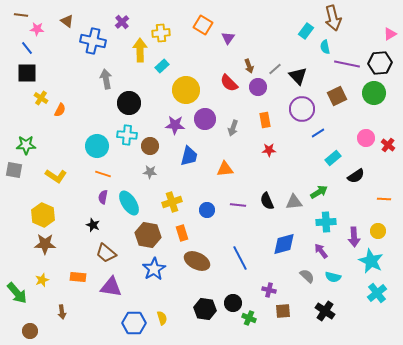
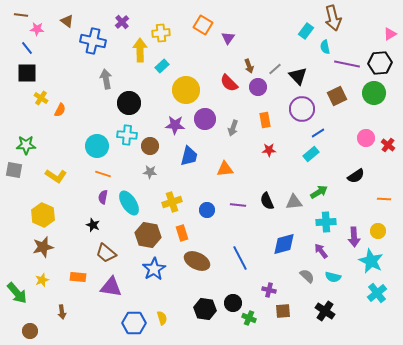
cyan rectangle at (333, 158): moved 22 px left, 4 px up
brown star at (45, 244): moved 2 px left, 3 px down; rotated 15 degrees counterclockwise
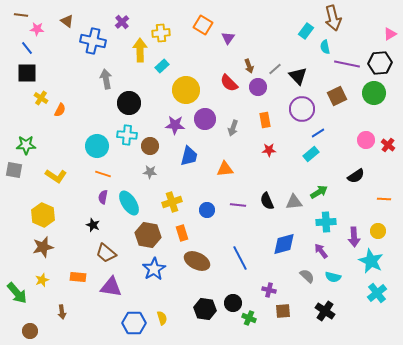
pink circle at (366, 138): moved 2 px down
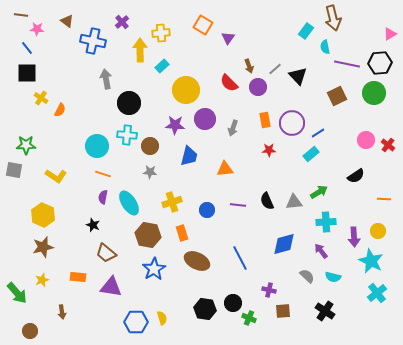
purple circle at (302, 109): moved 10 px left, 14 px down
blue hexagon at (134, 323): moved 2 px right, 1 px up
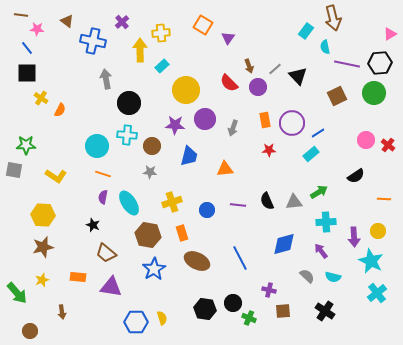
brown circle at (150, 146): moved 2 px right
yellow hexagon at (43, 215): rotated 20 degrees counterclockwise
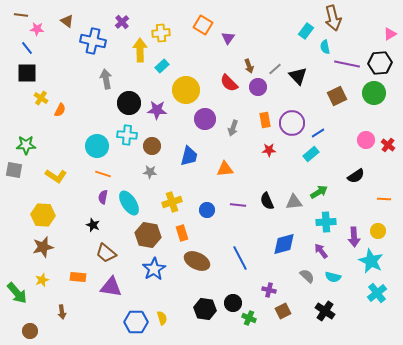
purple star at (175, 125): moved 18 px left, 15 px up
brown square at (283, 311): rotated 21 degrees counterclockwise
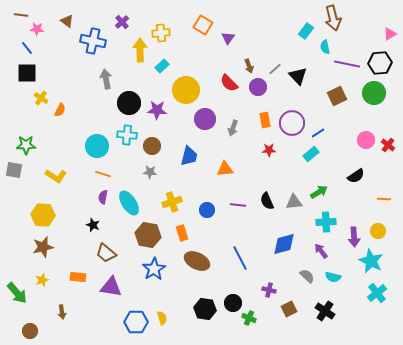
brown square at (283, 311): moved 6 px right, 2 px up
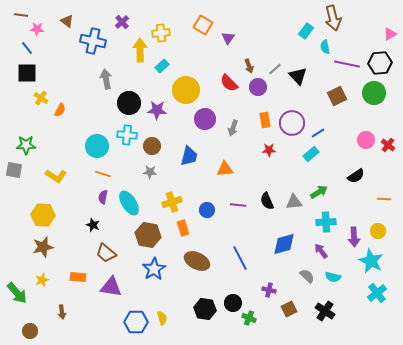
orange rectangle at (182, 233): moved 1 px right, 5 px up
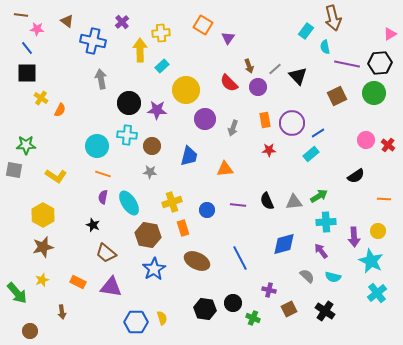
gray arrow at (106, 79): moved 5 px left
green arrow at (319, 192): moved 4 px down
yellow hexagon at (43, 215): rotated 25 degrees clockwise
orange rectangle at (78, 277): moved 5 px down; rotated 21 degrees clockwise
green cross at (249, 318): moved 4 px right
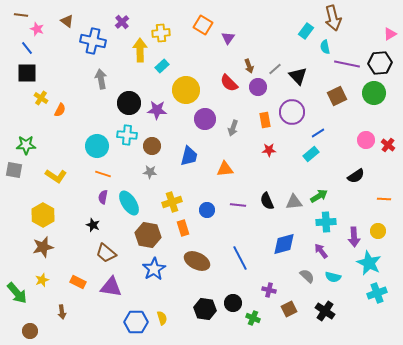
pink star at (37, 29): rotated 16 degrees clockwise
purple circle at (292, 123): moved 11 px up
cyan star at (371, 261): moved 2 px left, 2 px down
cyan cross at (377, 293): rotated 18 degrees clockwise
